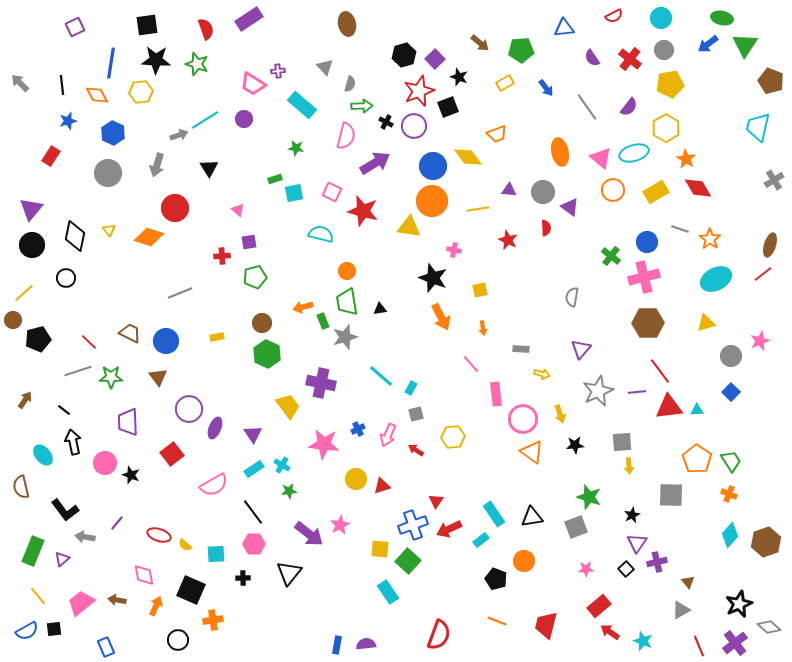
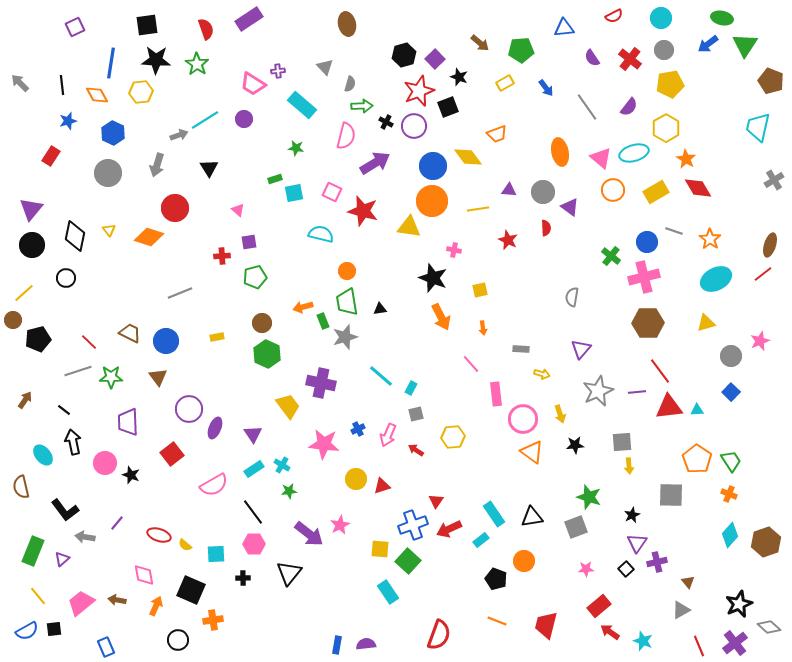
green star at (197, 64): rotated 15 degrees clockwise
gray line at (680, 229): moved 6 px left, 2 px down
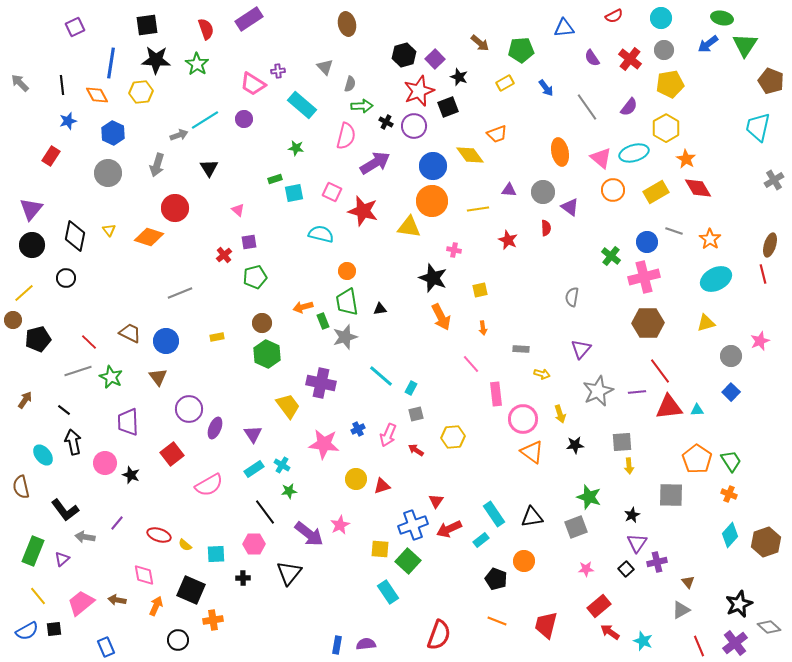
yellow diamond at (468, 157): moved 2 px right, 2 px up
red cross at (222, 256): moved 2 px right, 1 px up; rotated 35 degrees counterclockwise
red line at (763, 274): rotated 66 degrees counterclockwise
green star at (111, 377): rotated 25 degrees clockwise
pink semicircle at (214, 485): moved 5 px left
black line at (253, 512): moved 12 px right
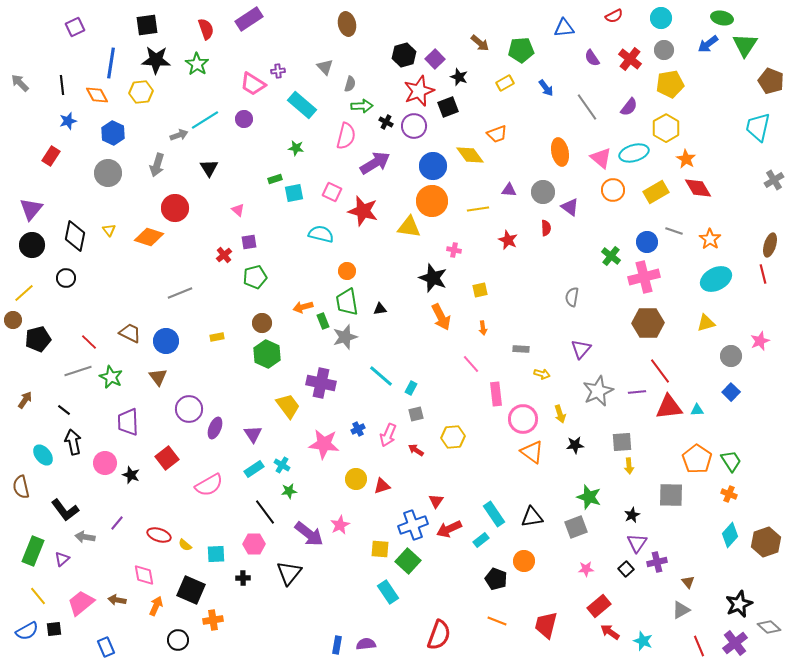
red square at (172, 454): moved 5 px left, 4 px down
